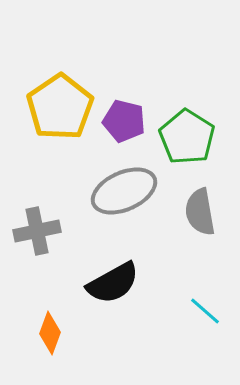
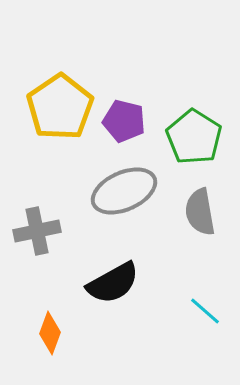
green pentagon: moved 7 px right
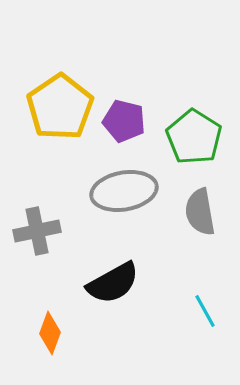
gray ellipse: rotated 14 degrees clockwise
cyan line: rotated 20 degrees clockwise
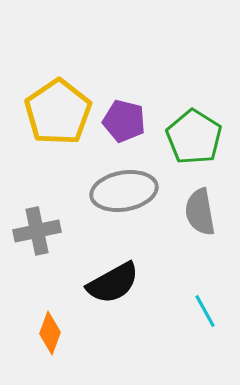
yellow pentagon: moved 2 px left, 5 px down
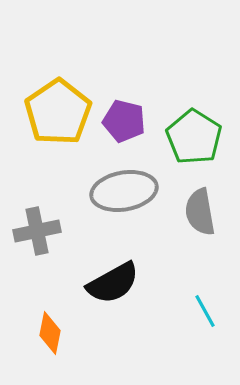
orange diamond: rotated 9 degrees counterclockwise
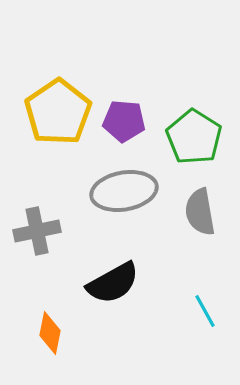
purple pentagon: rotated 9 degrees counterclockwise
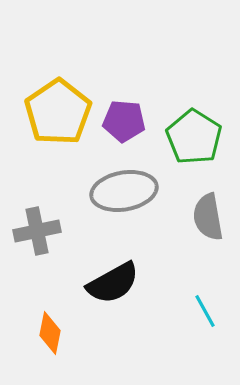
gray semicircle: moved 8 px right, 5 px down
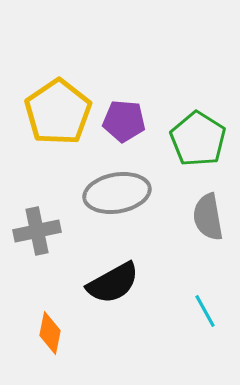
green pentagon: moved 4 px right, 2 px down
gray ellipse: moved 7 px left, 2 px down
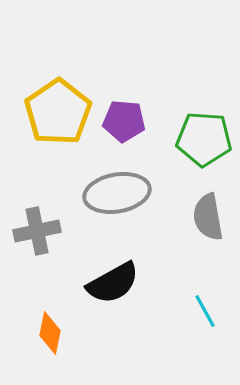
green pentagon: moved 6 px right; rotated 28 degrees counterclockwise
